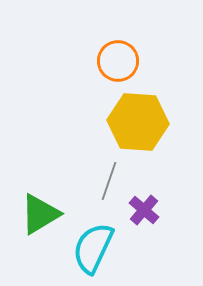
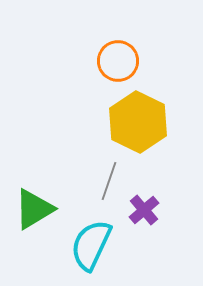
yellow hexagon: rotated 22 degrees clockwise
purple cross: rotated 8 degrees clockwise
green triangle: moved 6 px left, 5 px up
cyan semicircle: moved 2 px left, 3 px up
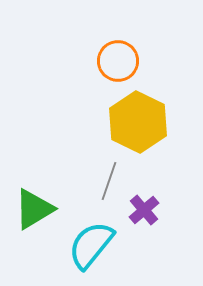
cyan semicircle: rotated 14 degrees clockwise
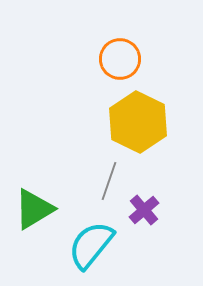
orange circle: moved 2 px right, 2 px up
